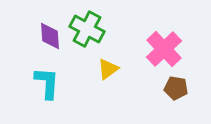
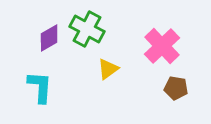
purple diamond: moved 1 px left, 2 px down; rotated 64 degrees clockwise
pink cross: moved 2 px left, 3 px up
cyan L-shape: moved 7 px left, 4 px down
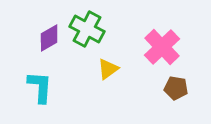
pink cross: moved 1 px down
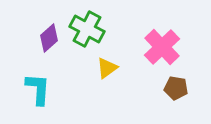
purple diamond: rotated 12 degrees counterclockwise
yellow triangle: moved 1 px left, 1 px up
cyan L-shape: moved 2 px left, 2 px down
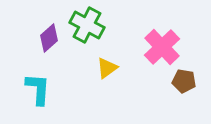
green cross: moved 4 px up
brown pentagon: moved 8 px right, 7 px up
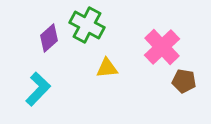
yellow triangle: rotated 30 degrees clockwise
cyan L-shape: rotated 40 degrees clockwise
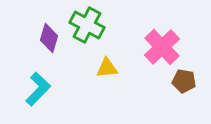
purple diamond: rotated 32 degrees counterclockwise
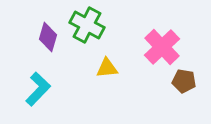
purple diamond: moved 1 px left, 1 px up
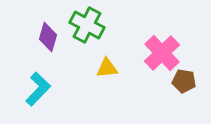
pink cross: moved 6 px down
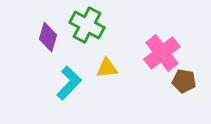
pink cross: rotated 6 degrees clockwise
cyan L-shape: moved 31 px right, 6 px up
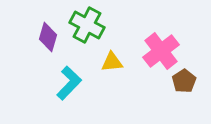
pink cross: moved 1 px left, 2 px up
yellow triangle: moved 5 px right, 6 px up
brown pentagon: rotated 30 degrees clockwise
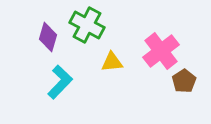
cyan L-shape: moved 9 px left, 1 px up
